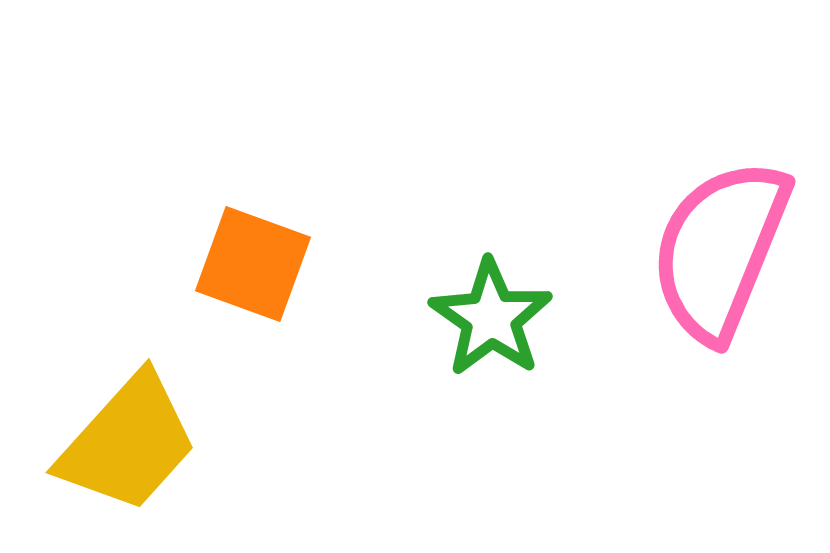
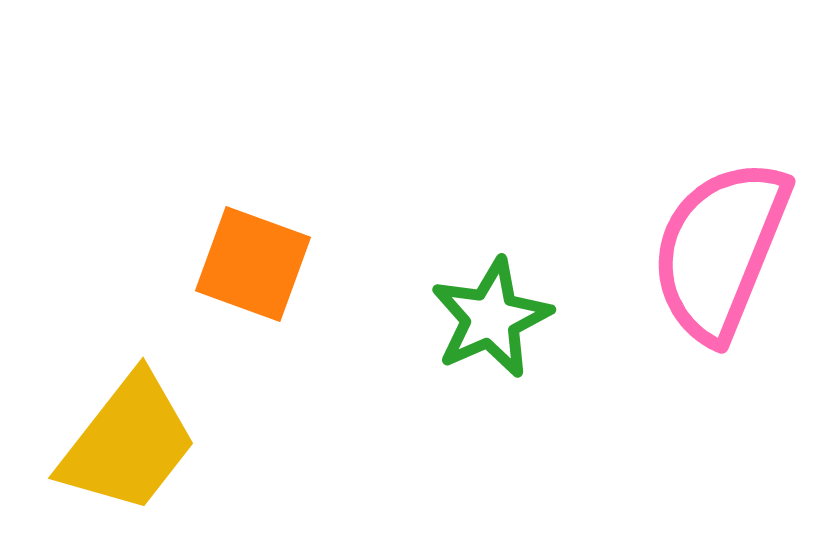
green star: rotated 13 degrees clockwise
yellow trapezoid: rotated 4 degrees counterclockwise
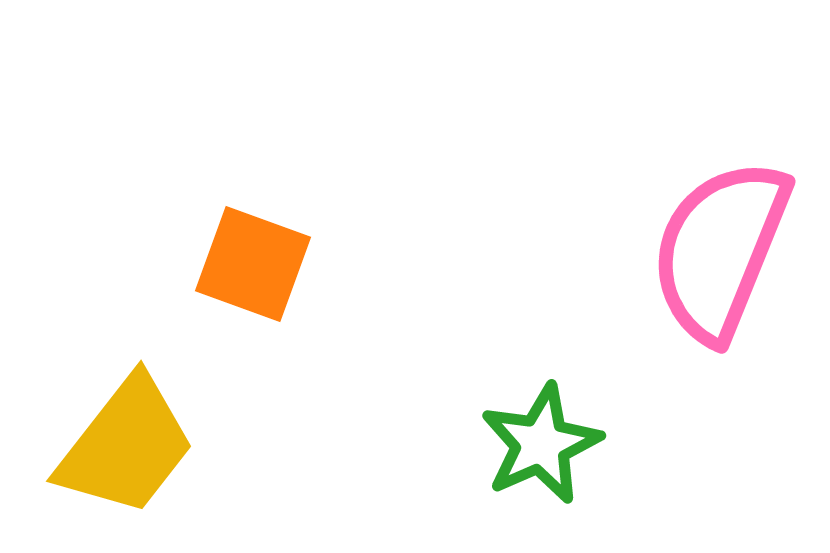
green star: moved 50 px right, 126 px down
yellow trapezoid: moved 2 px left, 3 px down
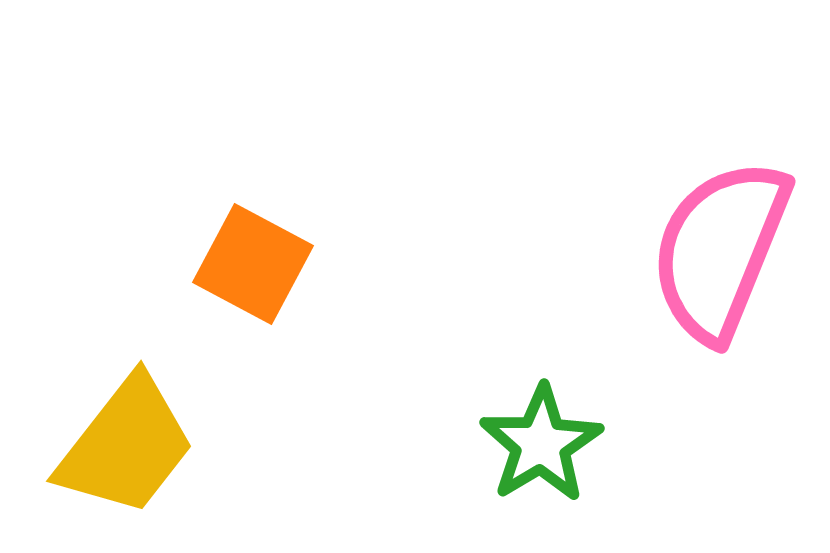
orange square: rotated 8 degrees clockwise
green star: rotated 7 degrees counterclockwise
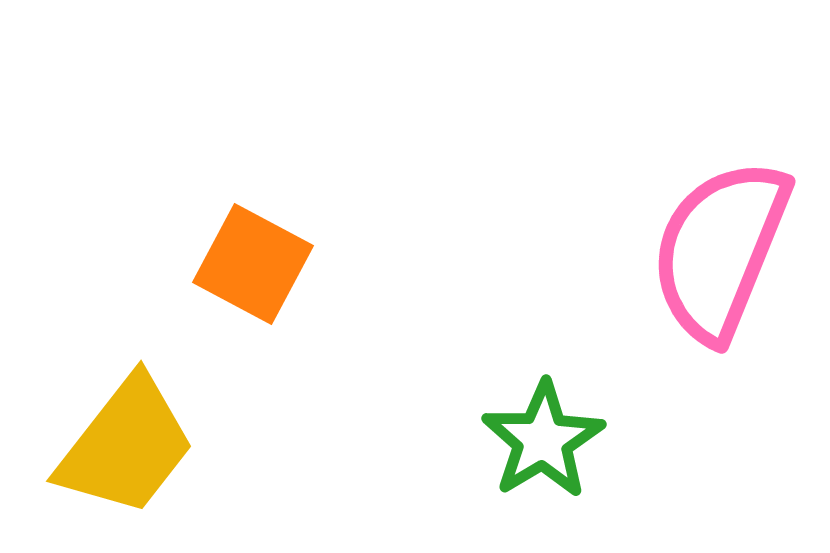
green star: moved 2 px right, 4 px up
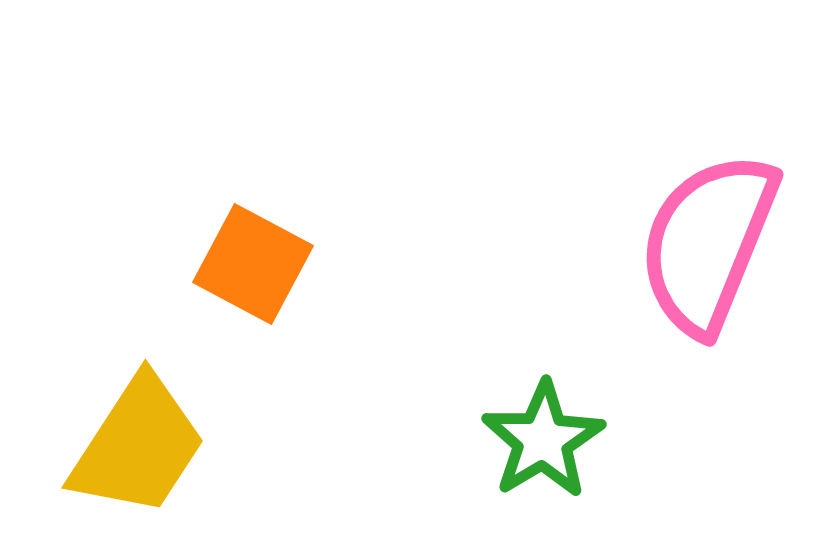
pink semicircle: moved 12 px left, 7 px up
yellow trapezoid: moved 12 px right; rotated 5 degrees counterclockwise
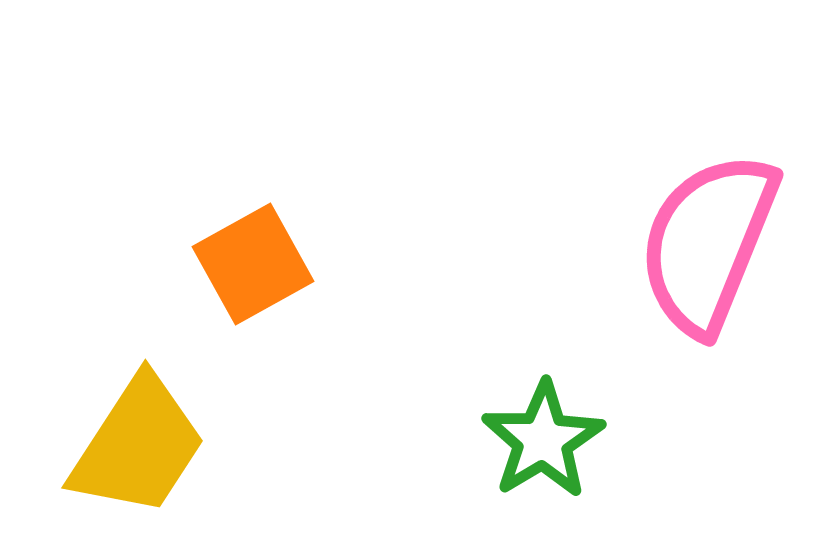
orange square: rotated 33 degrees clockwise
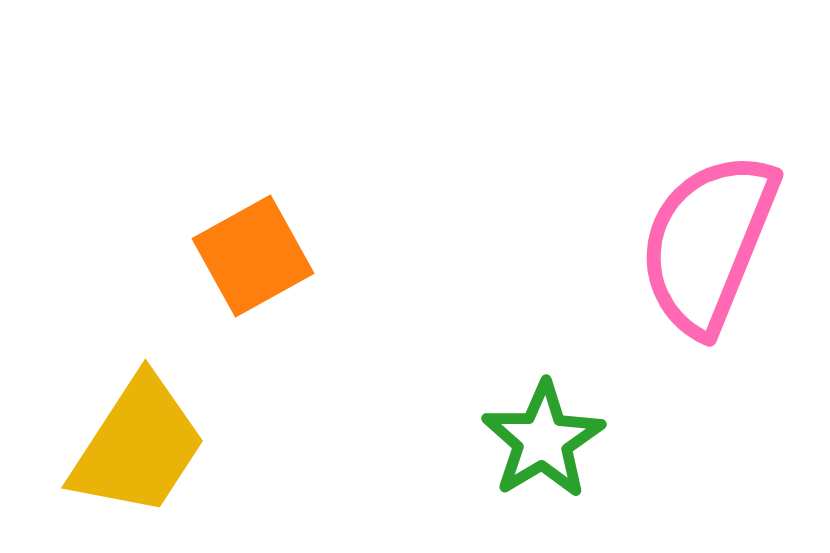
orange square: moved 8 px up
